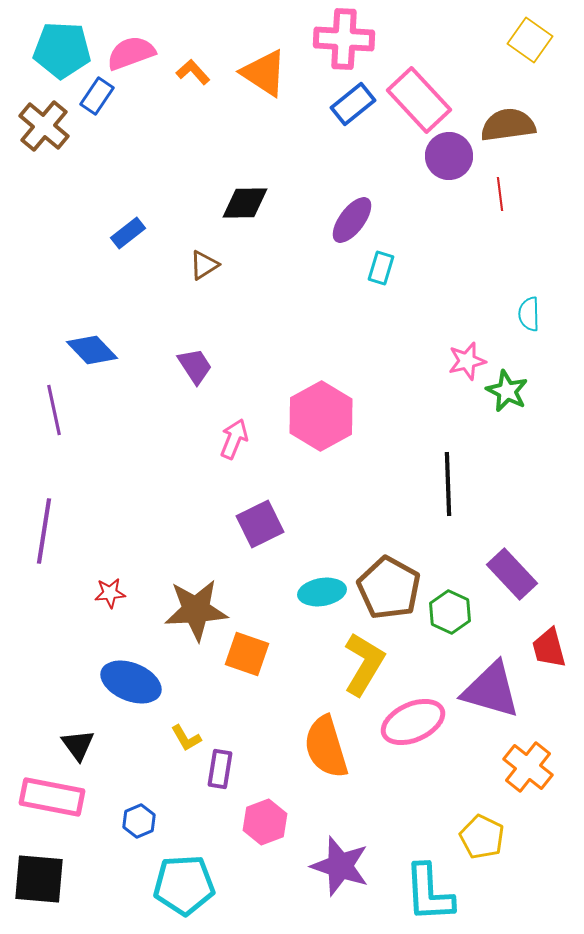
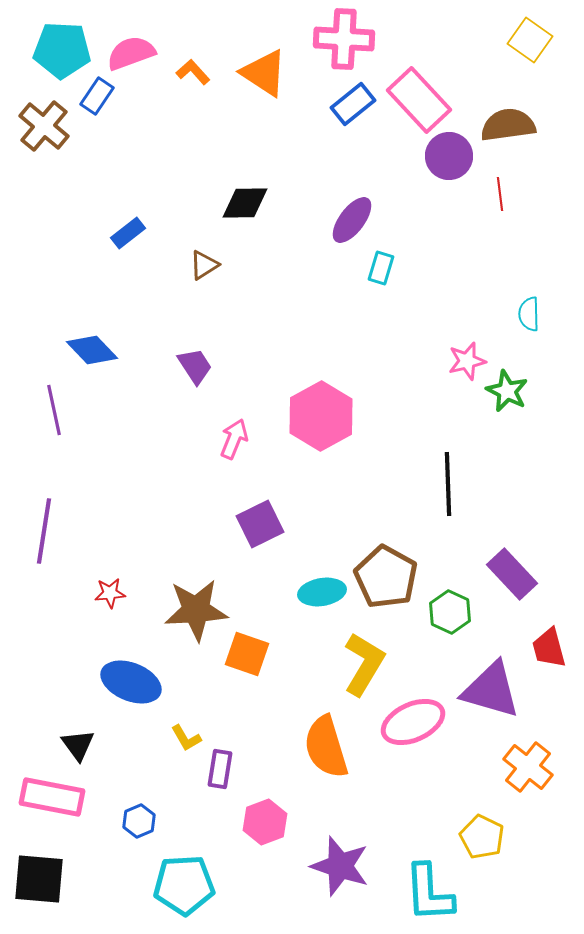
brown pentagon at (389, 588): moved 3 px left, 11 px up
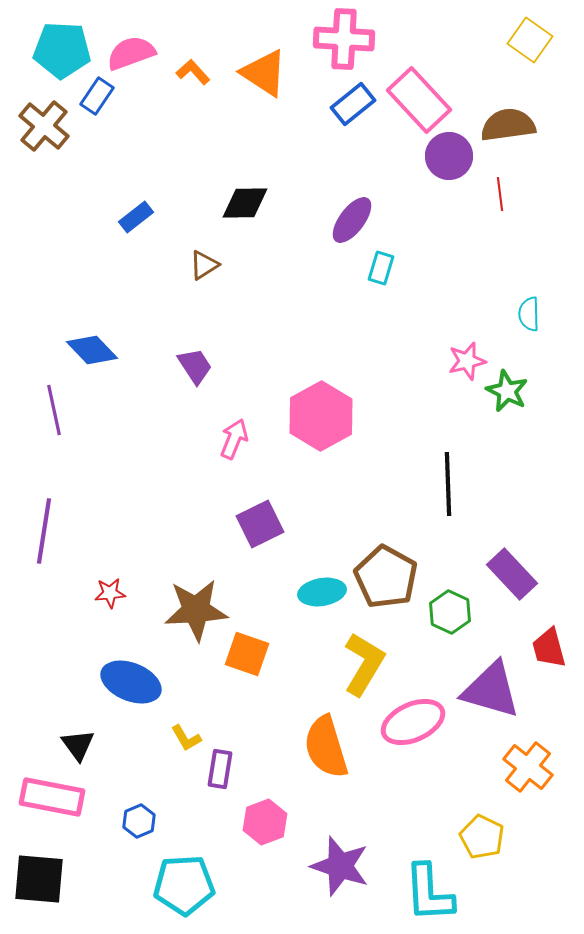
blue rectangle at (128, 233): moved 8 px right, 16 px up
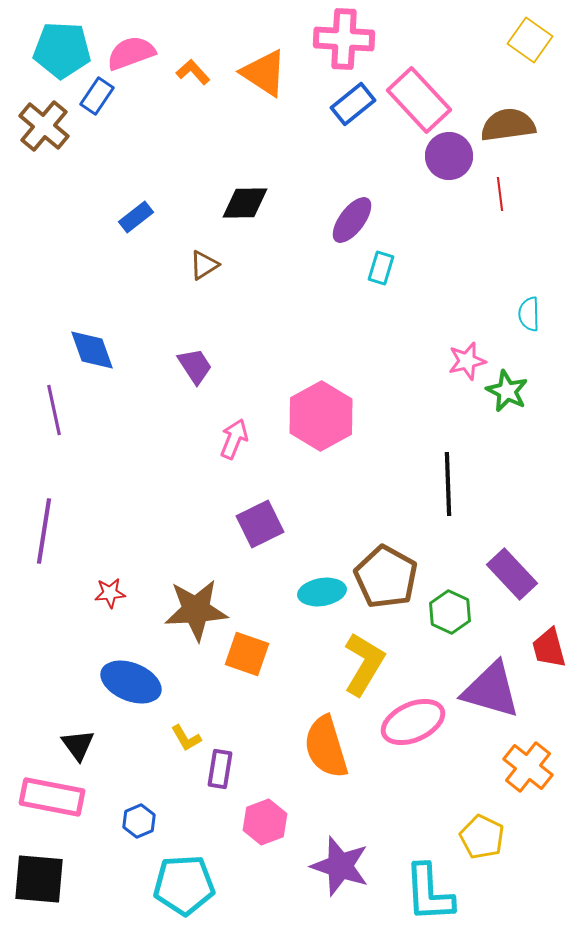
blue diamond at (92, 350): rotated 24 degrees clockwise
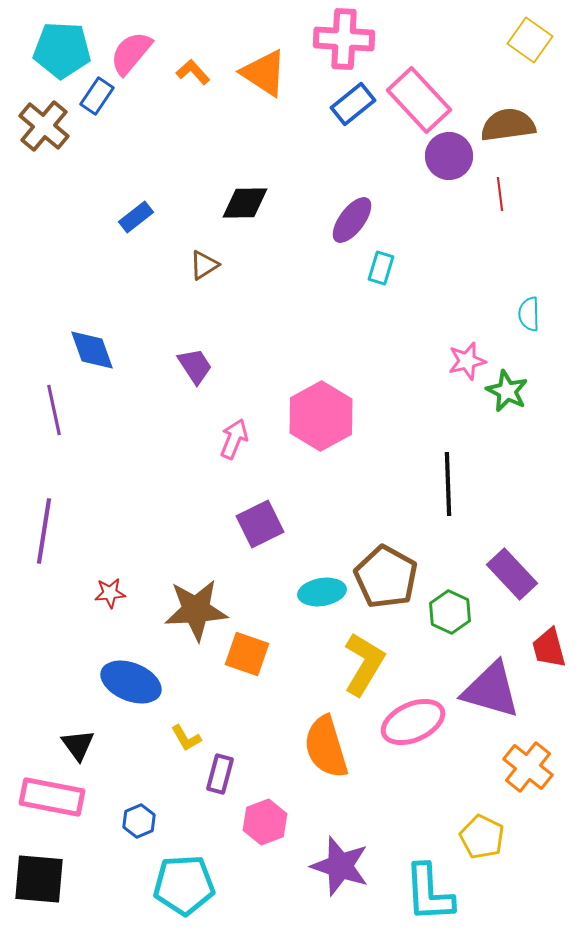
pink semicircle at (131, 53): rotated 30 degrees counterclockwise
purple rectangle at (220, 769): moved 5 px down; rotated 6 degrees clockwise
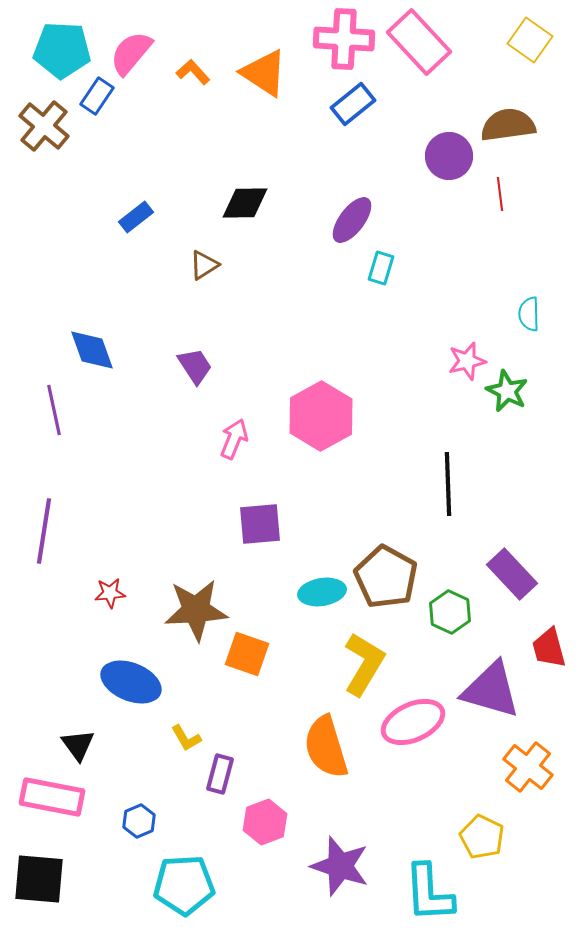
pink rectangle at (419, 100): moved 58 px up
purple square at (260, 524): rotated 21 degrees clockwise
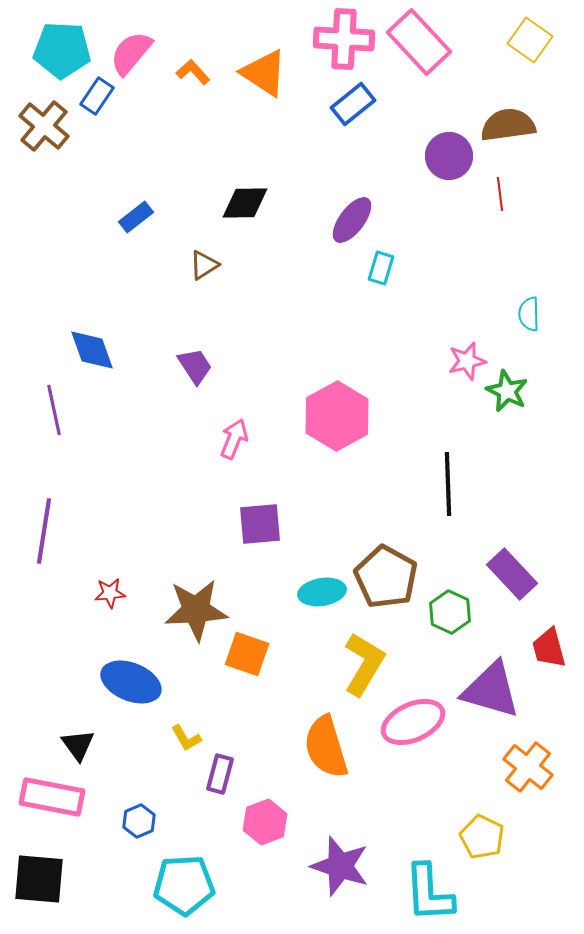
pink hexagon at (321, 416): moved 16 px right
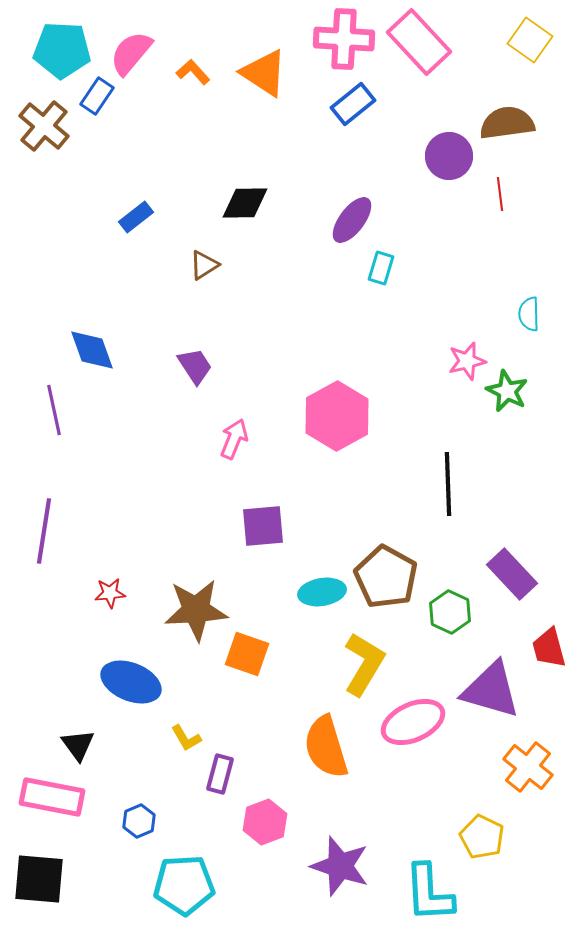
brown semicircle at (508, 125): moved 1 px left, 2 px up
purple square at (260, 524): moved 3 px right, 2 px down
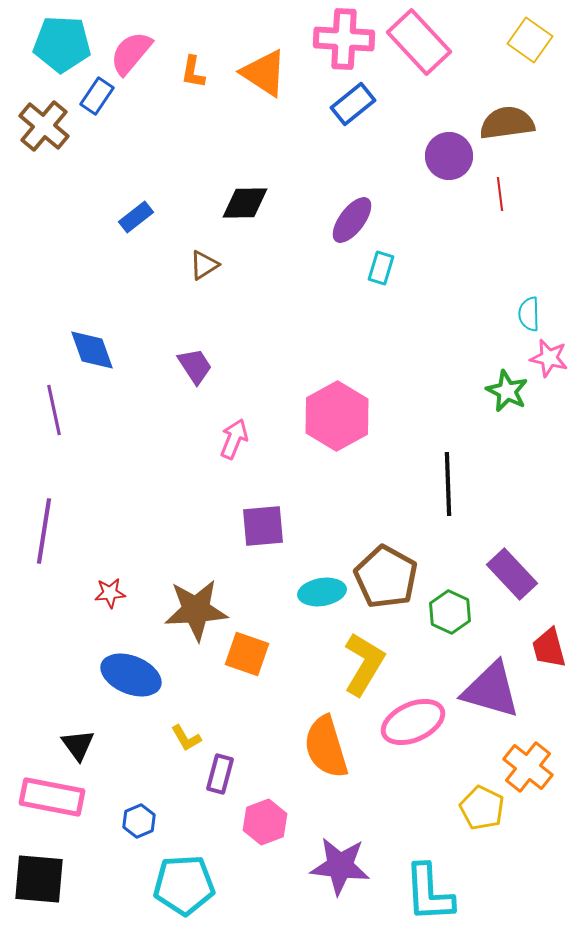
cyan pentagon at (62, 50): moved 6 px up
orange L-shape at (193, 72): rotated 128 degrees counterclockwise
pink star at (467, 361): moved 82 px right, 3 px up; rotated 27 degrees clockwise
blue ellipse at (131, 682): moved 7 px up
yellow pentagon at (482, 837): moved 29 px up
purple star at (340, 866): rotated 12 degrees counterclockwise
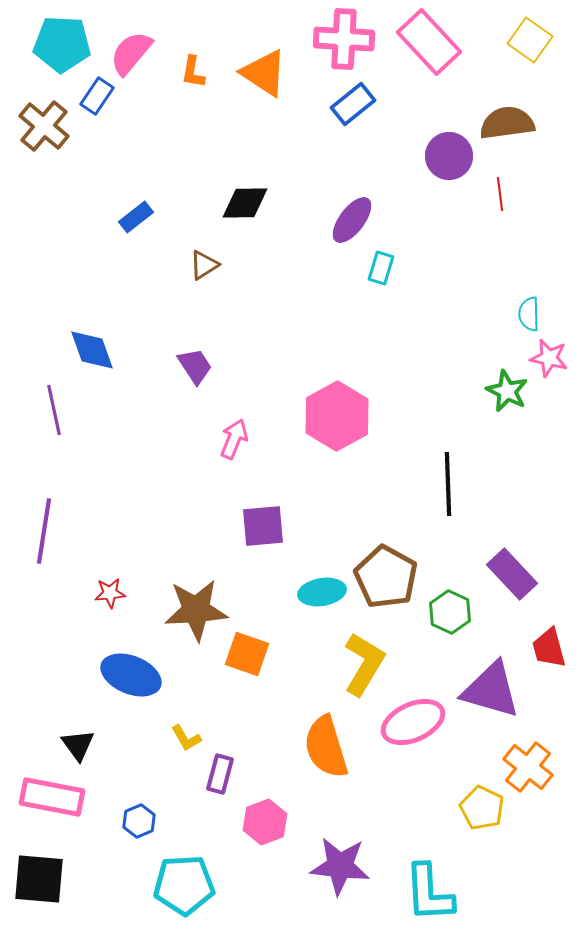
pink rectangle at (419, 42): moved 10 px right
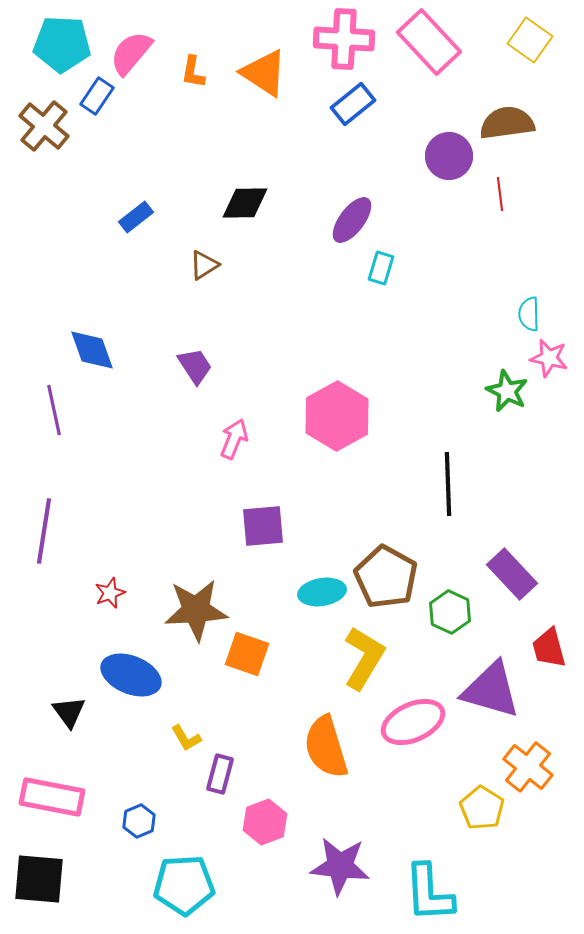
red star at (110, 593): rotated 16 degrees counterclockwise
yellow L-shape at (364, 664): moved 6 px up
black triangle at (78, 745): moved 9 px left, 33 px up
yellow pentagon at (482, 808): rotated 6 degrees clockwise
